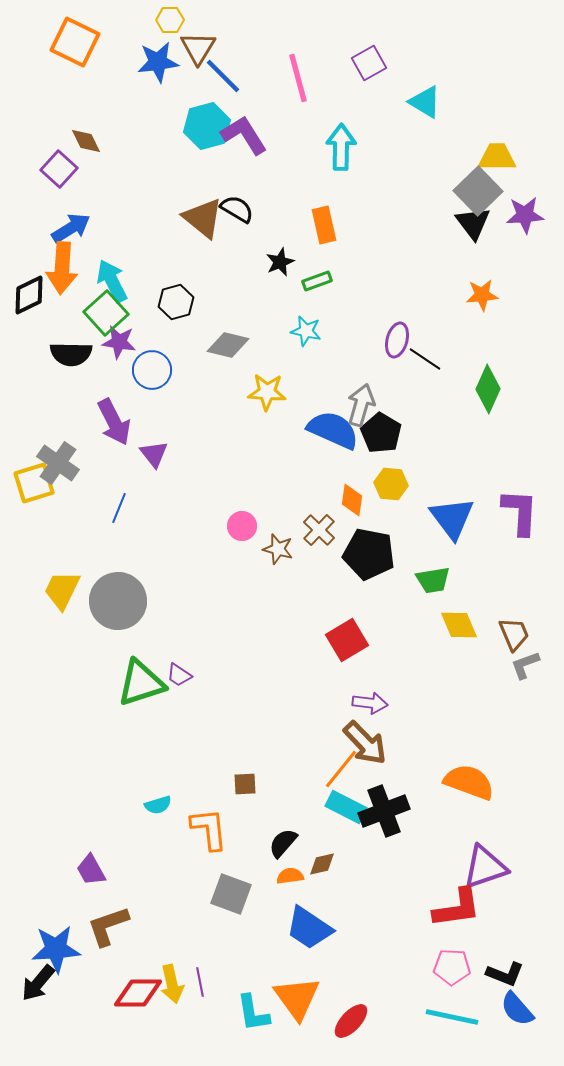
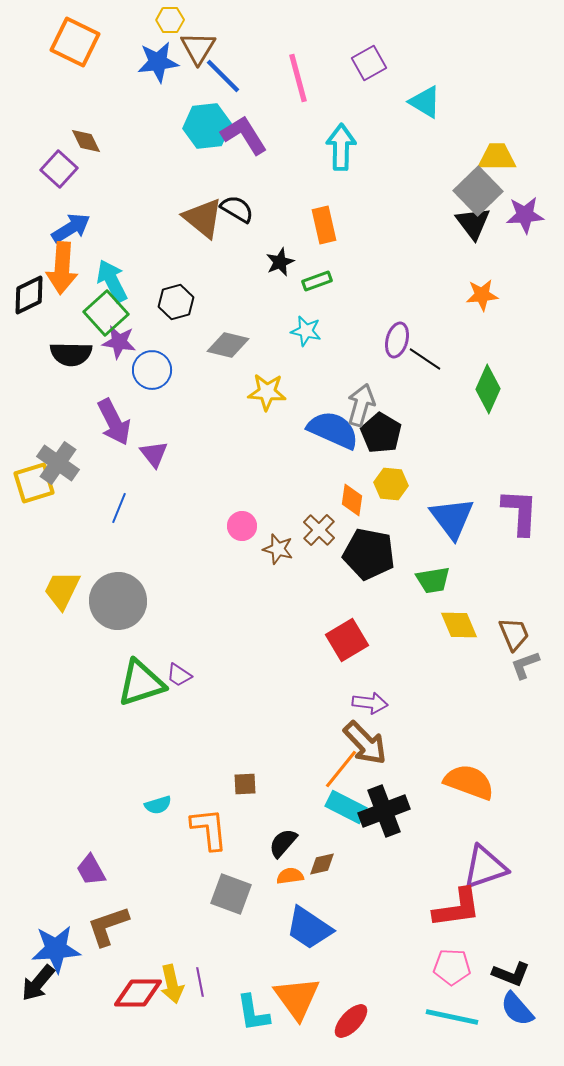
cyan hexagon at (207, 126): rotated 9 degrees clockwise
black L-shape at (505, 974): moved 6 px right
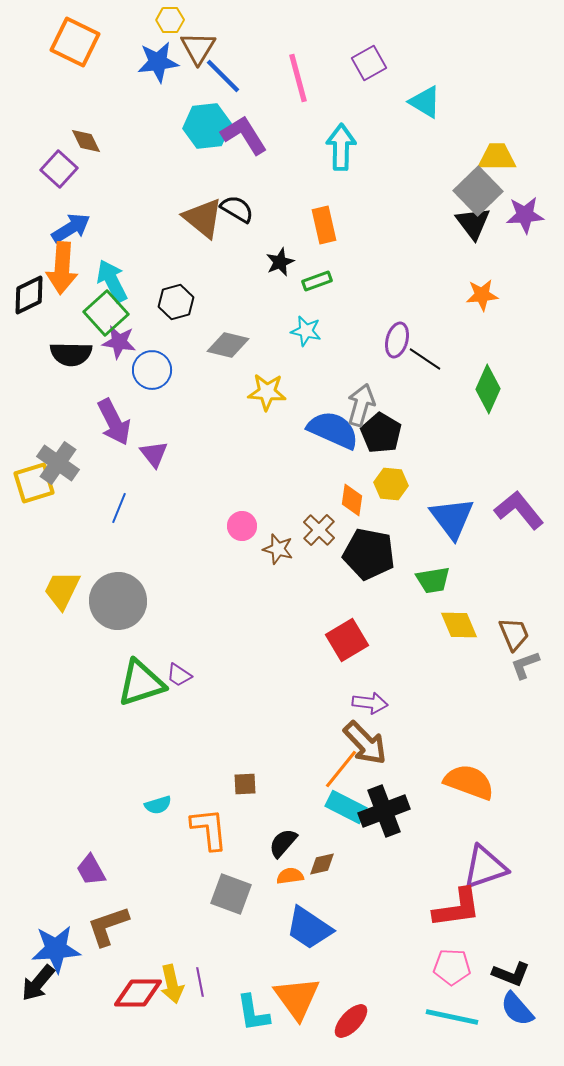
purple L-shape at (520, 512): moved 1 px left, 2 px up; rotated 42 degrees counterclockwise
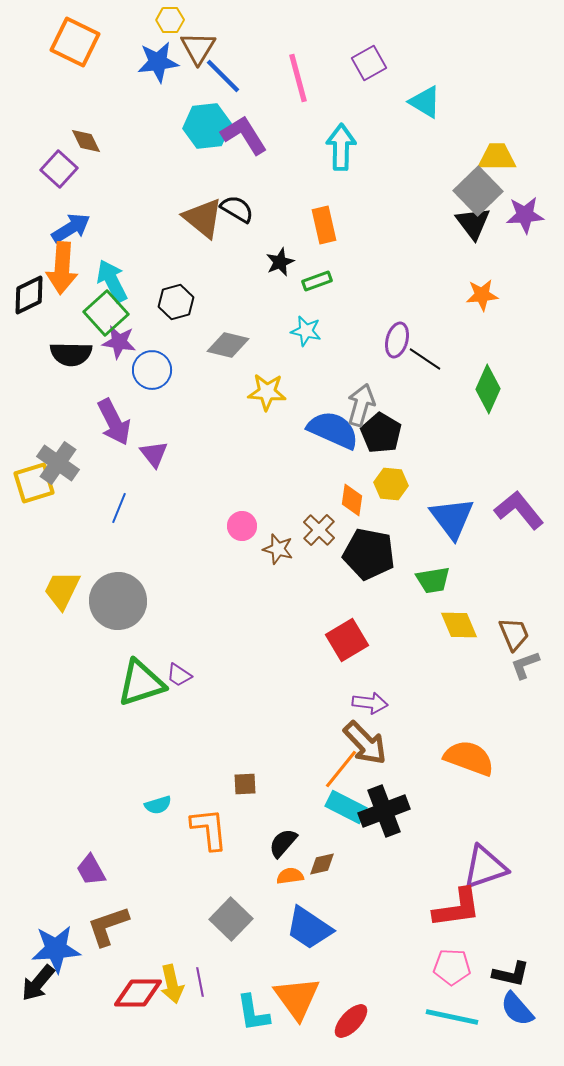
orange semicircle at (469, 782): moved 24 px up
gray square at (231, 894): moved 25 px down; rotated 24 degrees clockwise
black L-shape at (511, 974): rotated 9 degrees counterclockwise
